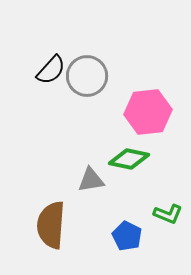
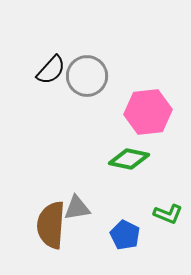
gray triangle: moved 14 px left, 28 px down
blue pentagon: moved 2 px left, 1 px up
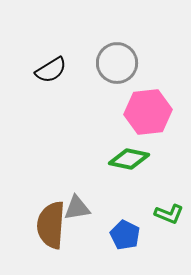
black semicircle: rotated 16 degrees clockwise
gray circle: moved 30 px right, 13 px up
green L-shape: moved 1 px right
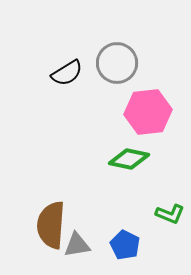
black semicircle: moved 16 px right, 3 px down
gray triangle: moved 37 px down
green L-shape: moved 1 px right
blue pentagon: moved 10 px down
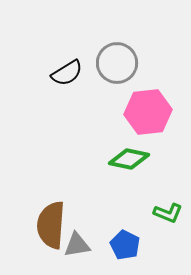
green L-shape: moved 2 px left, 1 px up
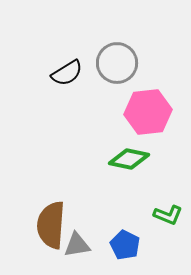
green L-shape: moved 2 px down
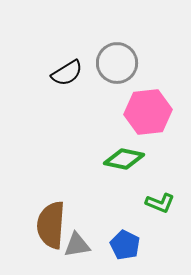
green diamond: moved 5 px left
green L-shape: moved 8 px left, 12 px up
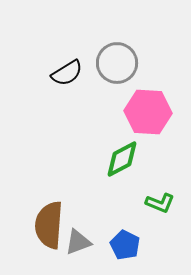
pink hexagon: rotated 9 degrees clockwise
green diamond: moved 2 px left; rotated 39 degrees counterclockwise
brown semicircle: moved 2 px left
gray triangle: moved 1 px right, 3 px up; rotated 12 degrees counterclockwise
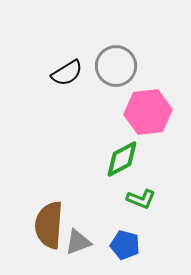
gray circle: moved 1 px left, 3 px down
pink hexagon: rotated 9 degrees counterclockwise
green L-shape: moved 19 px left, 4 px up
blue pentagon: rotated 12 degrees counterclockwise
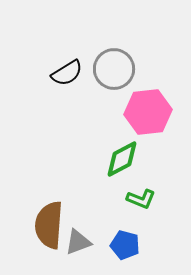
gray circle: moved 2 px left, 3 px down
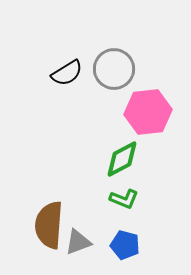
green L-shape: moved 17 px left
